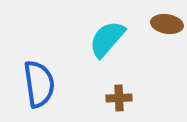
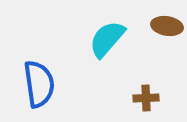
brown ellipse: moved 2 px down
brown cross: moved 27 px right
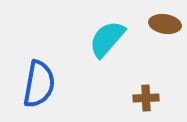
brown ellipse: moved 2 px left, 2 px up
blue semicircle: rotated 18 degrees clockwise
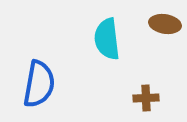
cyan semicircle: rotated 48 degrees counterclockwise
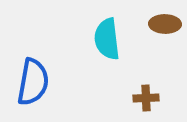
brown ellipse: rotated 8 degrees counterclockwise
blue semicircle: moved 6 px left, 2 px up
